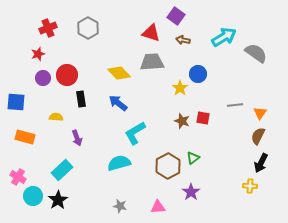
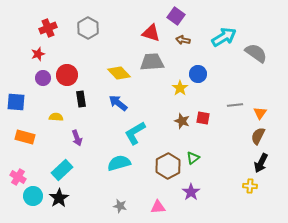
black star: moved 1 px right, 2 px up
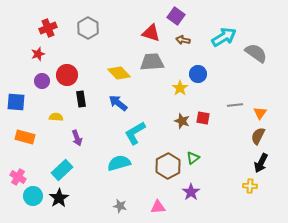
purple circle: moved 1 px left, 3 px down
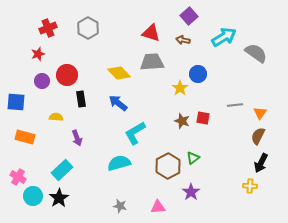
purple square: moved 13 px right; rotated 12 degrees clockwise
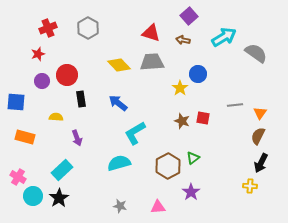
yellow diamond: moved 8 px up
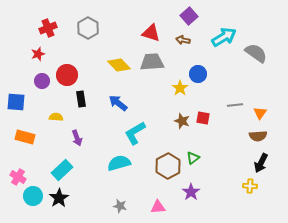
brown semicircle: rotated 120 degrees counterclockwise
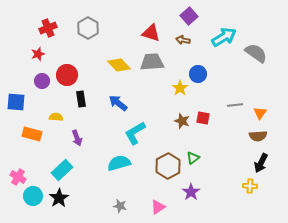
orange rectangle: moved 7 px right, 3 px up
pink triangle: rotated 28 degrees counterclockwise
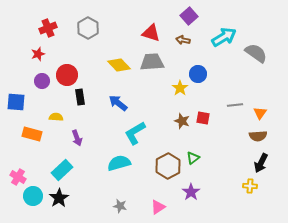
black rectangle: moved 1 px left, 2 px up
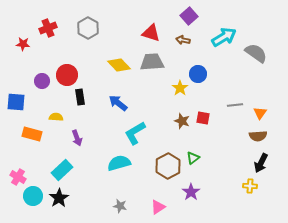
red star: moved 15 px left, 10 px up; rotated 24 degrees clockwise
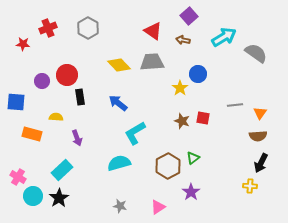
red triangle: moved 2 px right, 2 px up; rotated 18 degrees clockwise
